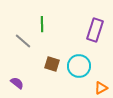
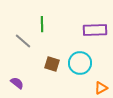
purple rectangle: rotated 70 degrees clockwise
cyan circle: moved 1 px right, 3 px up
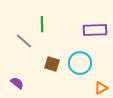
gray line: moved 1 px right
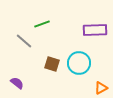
green line: rotated 70 degrees clockwise
cyan circle: moved 1 px left
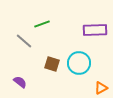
purple semicircle: moved 3 px right, 1 px up
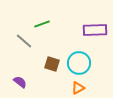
orange triangle: moved 23 px left
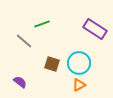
purple rectangle: moved 1 px up; rotated 35 degrees clockwise
orange triangle: moved 1 px right, 3 px up
